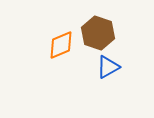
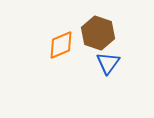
blue triangle: moved 4 px up; rotated 25 degrees counterclockwise
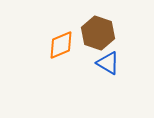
blue triangle: rotated 35 degrees counterclockwise
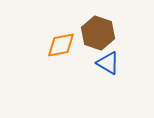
orange diamond: rotated 12 degrees clockwise
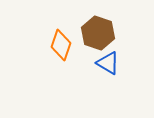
orange diamond: rotated 60 degrees counterclockwise
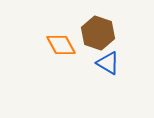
orange diamond: rotated 48 degrees counterclockwise
